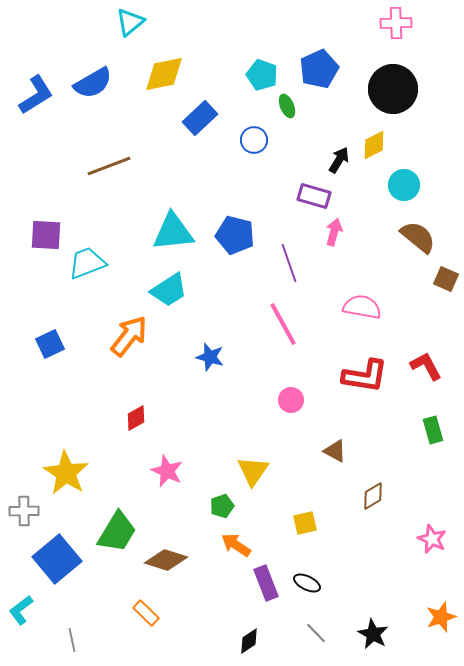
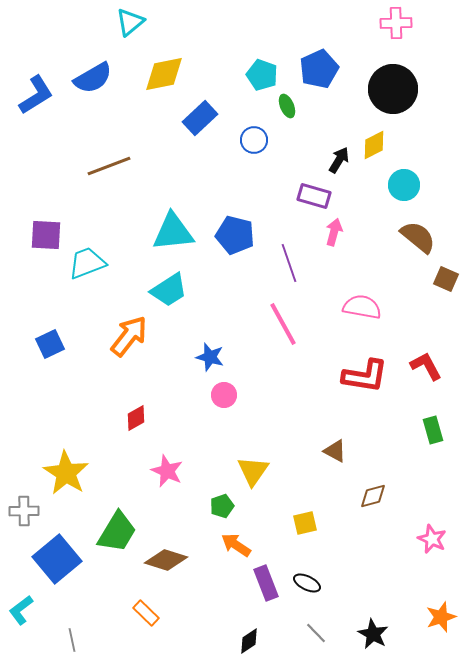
blue semicircle at (93, 83): moved 5 px up
pink circle at (291, 400): moved 67 px left, 5 px up
brown diamond at (373, 496): rotated 16 degrees clockwise
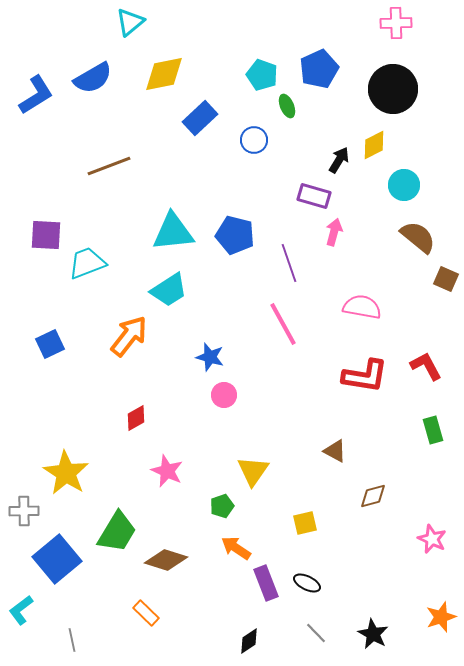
orange arrow at (236, 545): moved 3 px down
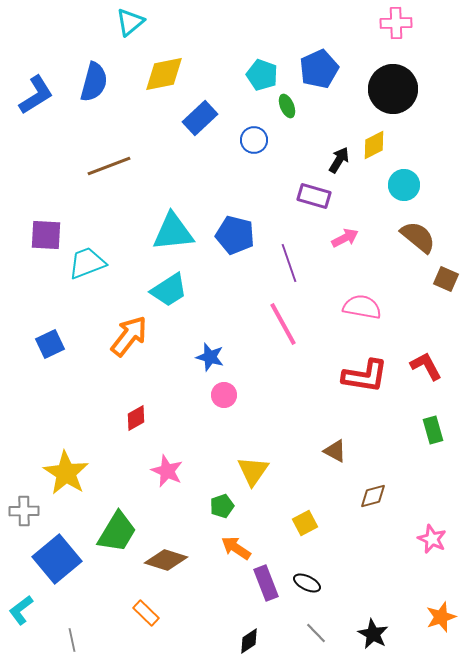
blue semicircle at (93, 78): moved 1 px right, 4 px down; rotated 45 degrees counterclockwise
pink arrow at (334, 232): moved 11 px right, 6 px down; rotated 48 degrees clockwise
yellow square at (305, 523): rotated 15 degrees counterclockwise
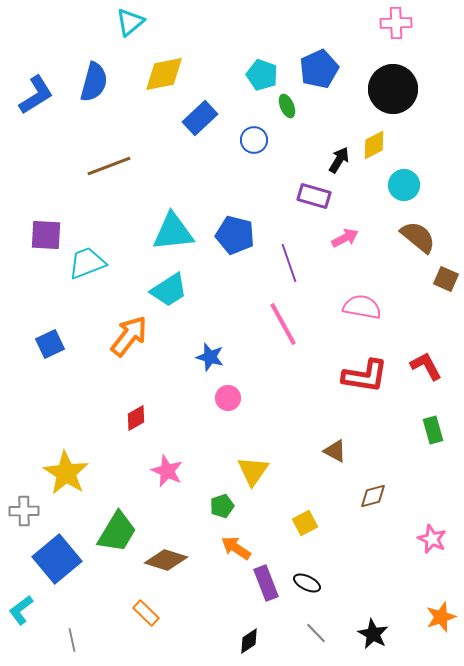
pink circle at (224, 395): moved 4 px right, 3 px down
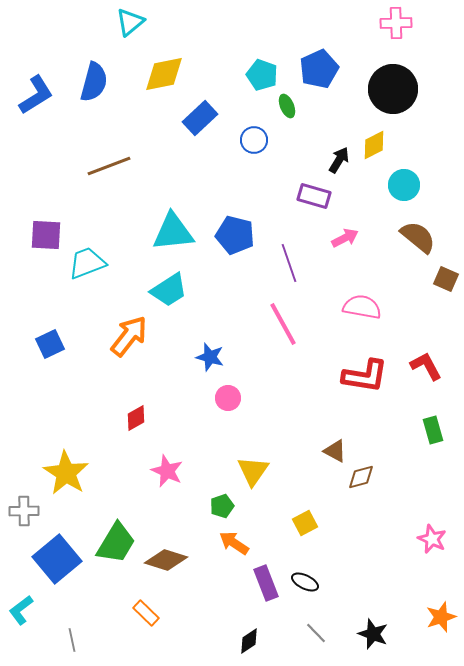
brown diamond at (373, 496): moved 12 px left, 19 px up
green trapezoid at (117, 532): moved 1 px left, 11 px down
orange arrow at (236, 548): moved 2 px left, 5 px up
black ellipse at (307, 583): moved 2 px left, 1 px up
black star at (373, 634): rotated 8 degrees counterclockwise
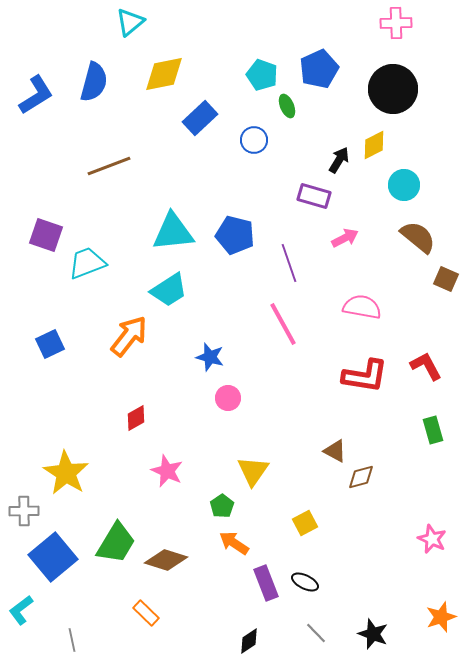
purple square at (46, 235): rotated 16 degrees clockwise
green pentagon at (222, 506): rotated 15 degrees counterclockwise
blue square at (57, 559): moved 4 px left, 2 px up
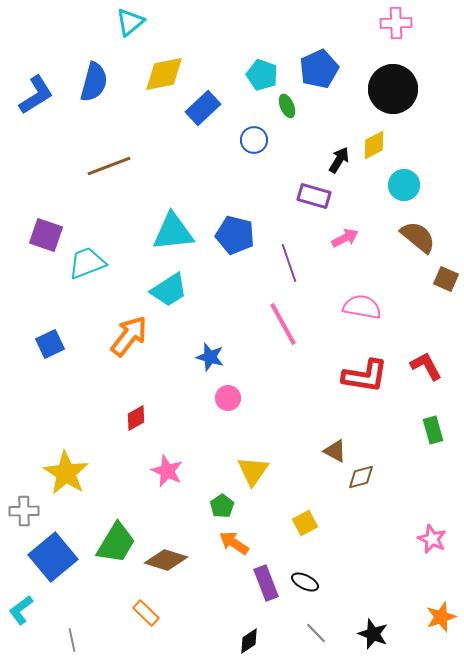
blue rectangle at (200, 118): moved 3 px right, 10 px up
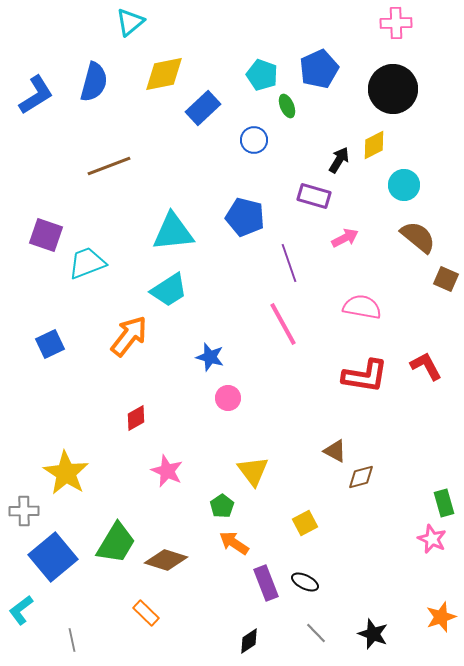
blue pentagon at (235, 235): moved 10 px right, 18 px up
green rectangle at (433, 430): moved 11 px right, 73 px down
yellow triangle at (253, 471): rotated 12 degrees counterclockwise
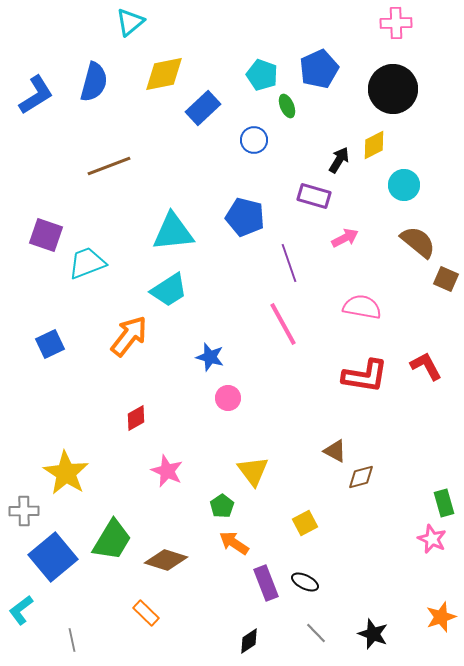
brown semicircle at (418, 237): moved 5 px down
green trapezoid at (116, 543): moved 4 px left, 3 px up
